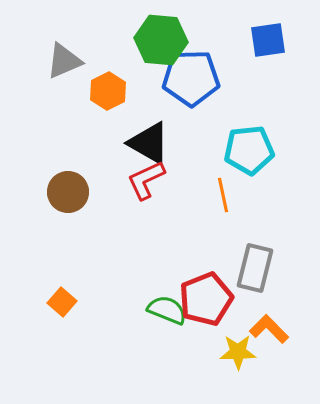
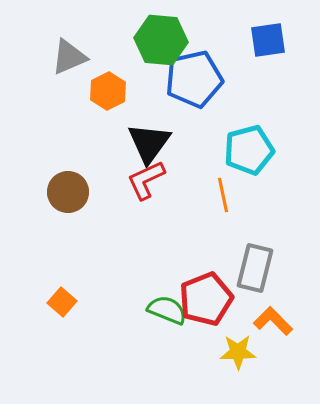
gray triangle: moved 5 px right, 4 px up
blue pentagon: moved 3 px right, 1 px down; rotated 12 degrees counterclockwise
black triangle: rotated 36 degrees clockwise
cyan pentagon: rotated 9 degrees counterclockwise
orange L-shape: moved 4 px right, 8 px up
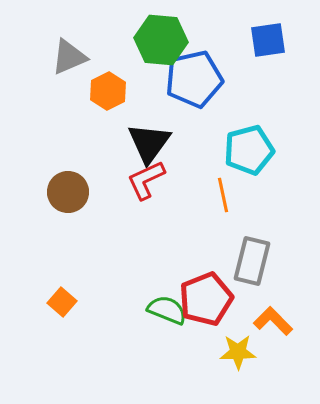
gray rectangle: moved 3 px left, 7 px up
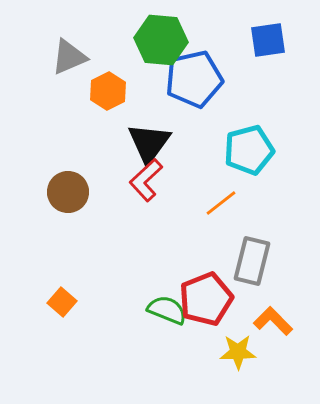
red L-shape: rotated 18 degrees counterclockwise
orange line: moved 2 px left, 8 px down; rotated 64 degrees clockwise
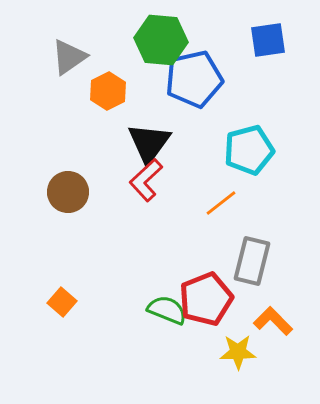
gray triangle: rotated 12 degrees counterclockwise
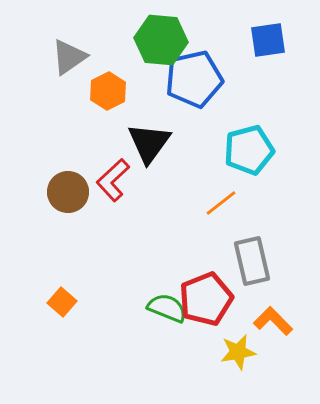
red L-shape: moved 33 px left
gray rectangle: rotated 27 degrees counterclockwise
green semicircle: moved 2 px up
yellow star: rotated 9 degrees counterclockwise
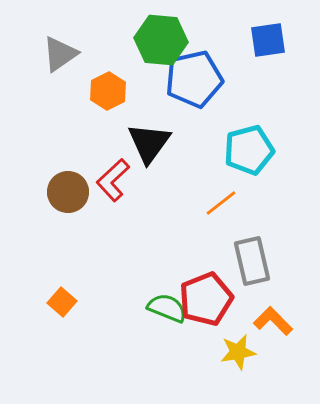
gray triangle: moved 9 px left, 3 px up
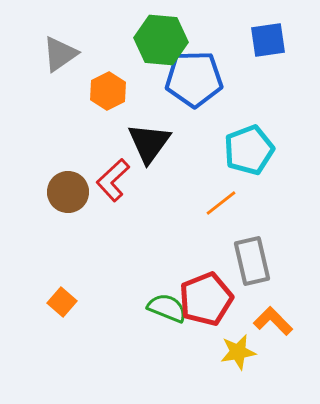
blue pentagon: rotated 12 degrees clockwise
cyan pentagon: rotated 6 degrees counterclockwise
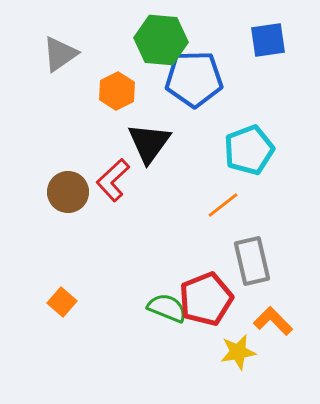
orange hexagon: moved 9 px right
orange line: moved 2 px right, 2 px down
